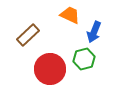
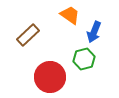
orange trapezoid: rotated 10 degrees clockwise
red circle: moved 8 px down
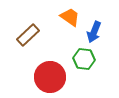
orange trapezoid: moved 2 px down
green hexagon: rotated 20 degrees clockwise
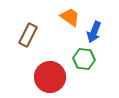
brown rectangle: rotated 20 degrees counterclockwise
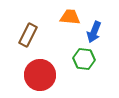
orange trapezoid: rotated 30 degrees counterclockwise
red circle: moved 10 px left, 2 px up
